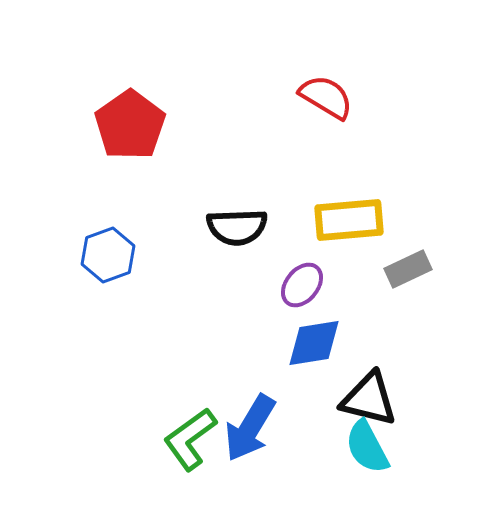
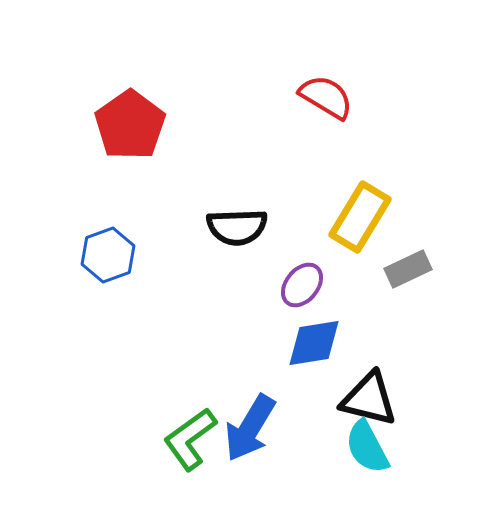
yellow rectangle: moved 11 px right, 3 px up; rotated 54 degrees counterclockwise
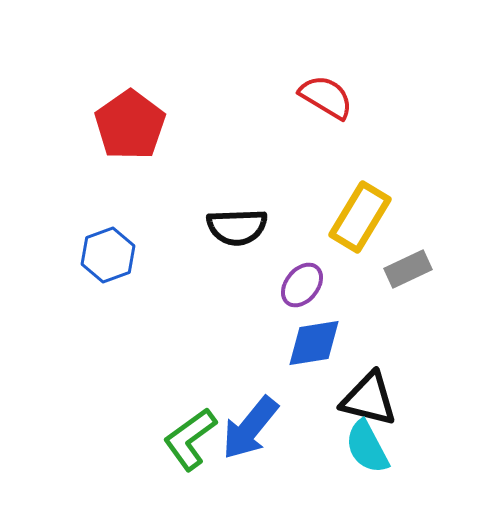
blue arrow: rotated 8 degrees clockwise
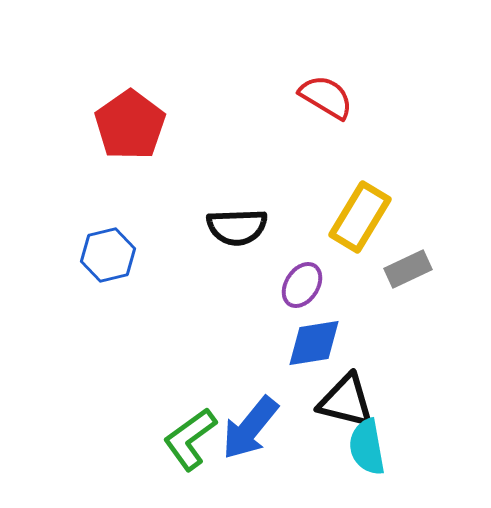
blue hexagon: rotated 6 degrees clockwise
purple ellipse: rotated 6 degrees counterclockwise
black triangle: moved 23 px left, 2 px down
cyan semicircle: rotated 18 degrees clockwise
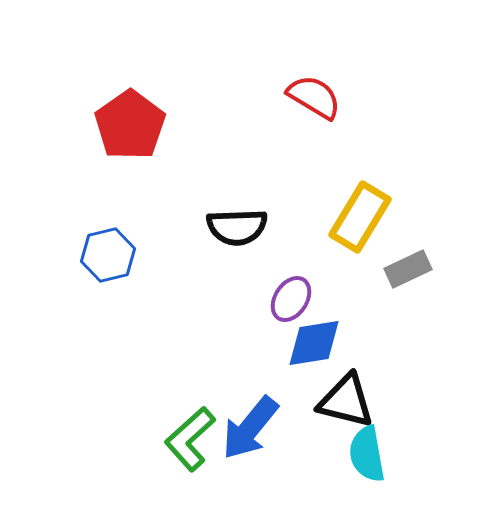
red semicircle: moved 12 px left
purple ellipse: moved 11 px left, 14 px down
green L-shape: rotated 6 degrees counterclockwise
cyan semicircle: moved 7 px down
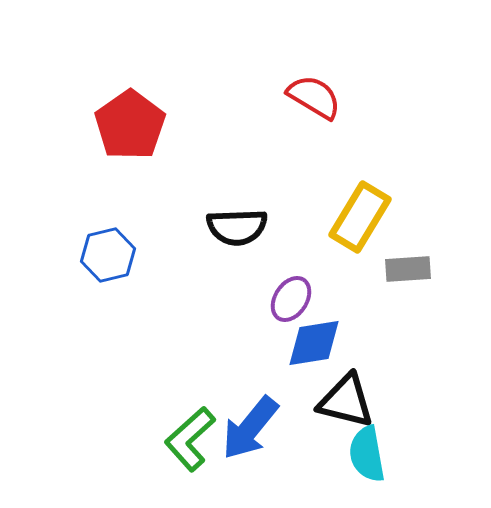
gray rectangle: rotated 21 degrees clockwise
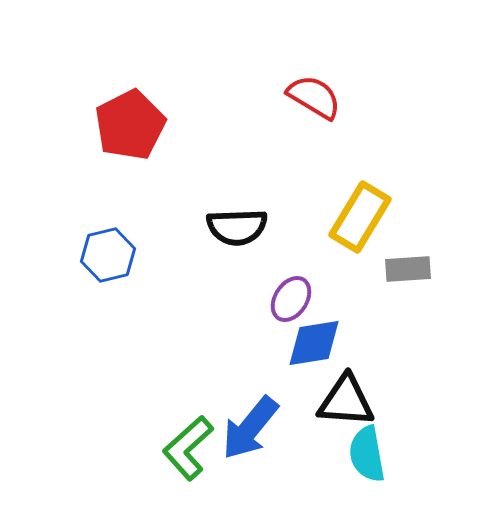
red pentagon: rotated 8 degrees clockwise
black triangle: rotated 10 degrees counterclockwise
green L-shape: moved 2 px left, 9 px down
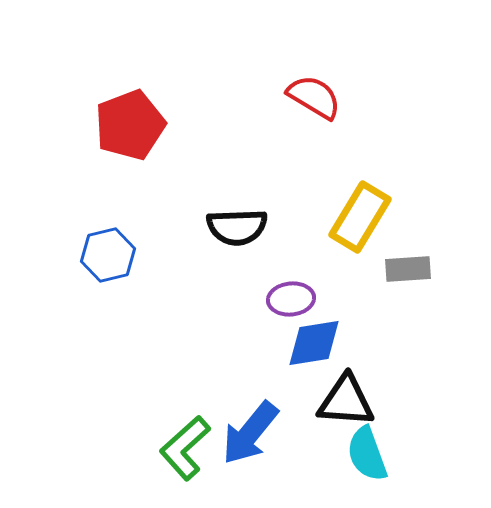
red pentagon: rotated 6 degrees clockwise
purple ellipse: rotated 51 degrees clockwise
blue arrow: moved 5 px down
green L-shape: moved 3 px left
cyan semicircle: rotated 10 degrees counterclockwise
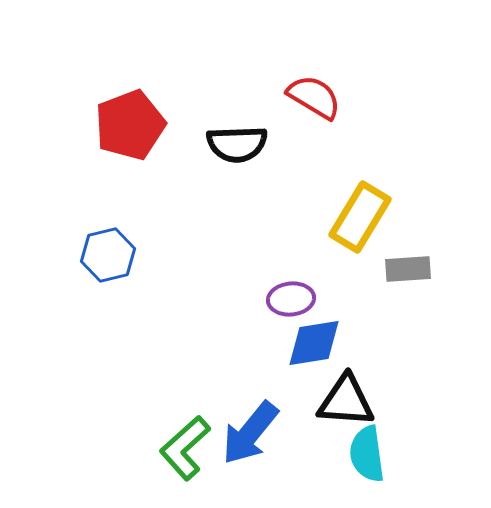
black semicircle: moved 83 px up
cyan semicircle: rotated 12 degrees clockwise
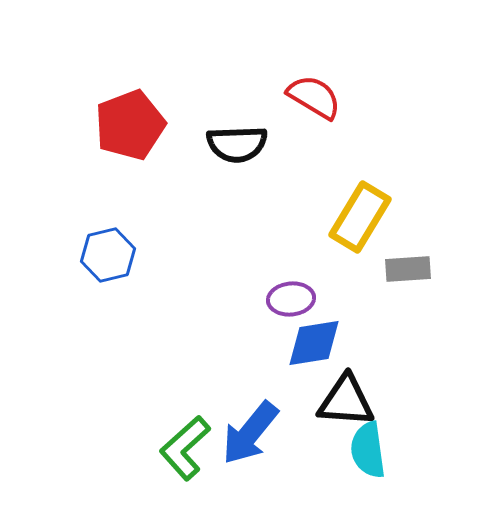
cyan semicircle: moved 1 px right, 4 px up
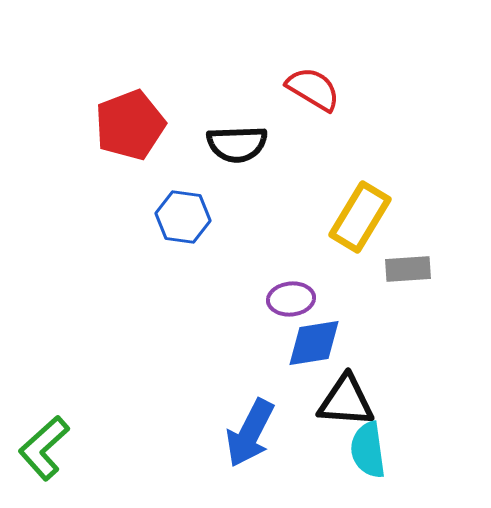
red semicircle: moved 1 px left, 8 px up
blue hexagon: moved 75 px right, 38 px up; rotated 22 degrees clockwise
blue arrow: rotated 12 degrees counterclockwise
green L-shape: moved 141 px left
